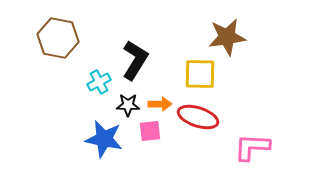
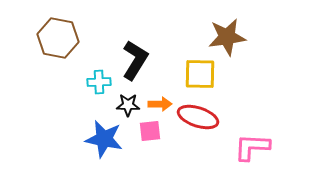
cyan cross: rotated 25 degrees clockwise
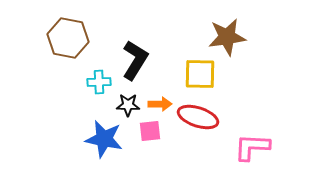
brown hexagon: moved 10 px right
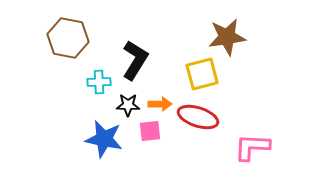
yellow square: moved 2 px right; rotated 16 degrees counterclockwise
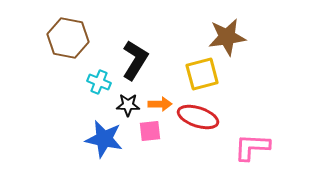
cyan cross: rotated 25 degrees clockwise
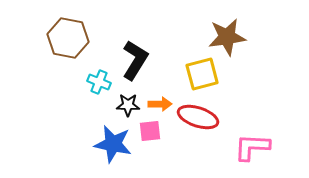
blue star: moved 9 px right, 5 px down
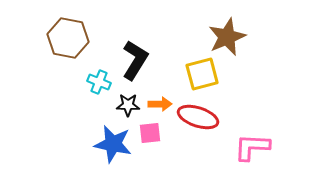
brown star: rotated 15 degrees counterclockwise
pink square: moved 2 px down
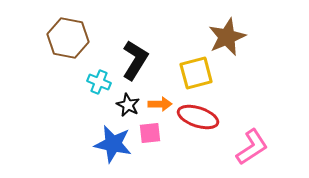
yellow square: moved 6 px left, 1 px up
black star: rotated 25 degrees clockwise
pink L-shape: rotated 144 degrees clockwise
